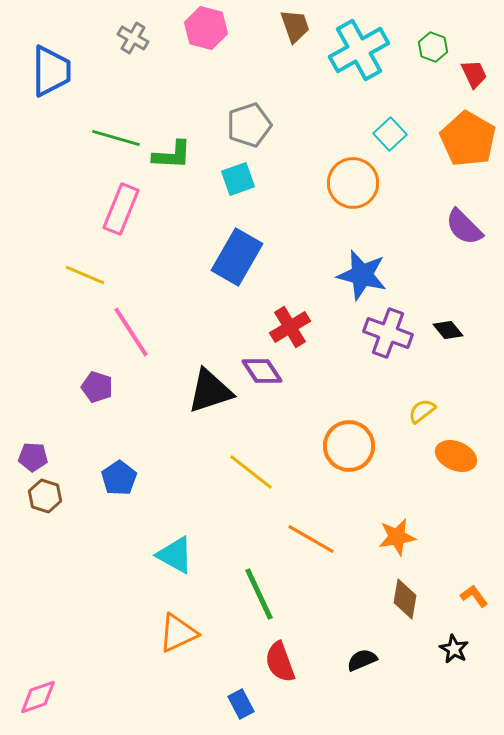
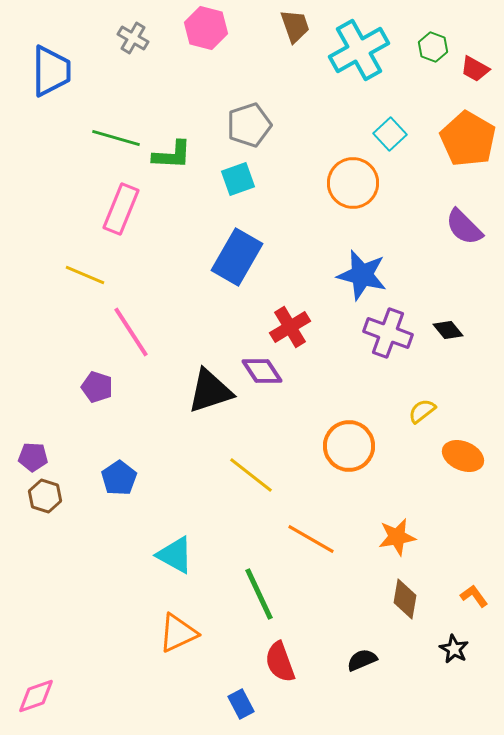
red trapezoid at (474, 74): moved 1 px right, 5 px up; rotated 144 degrees clockwise
orange ellipse at (456, 456): moved 7 px right
yellow line at (251, 472): moved 3 px down
pink diamond at (38, 697): moved 2 px left, 1 px up
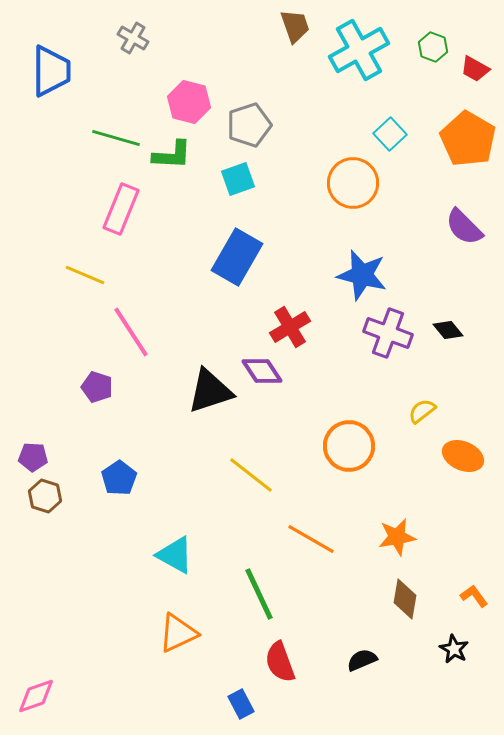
pink hexagon at (206, 28): moved 17 px left, 74 px down
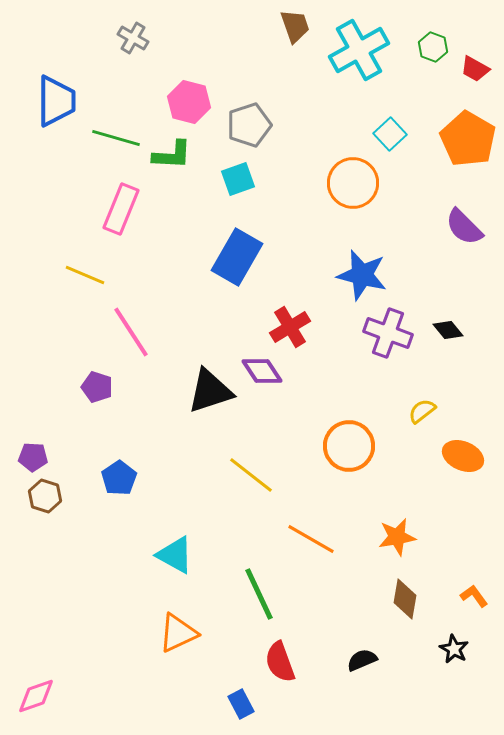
blue trapezoid at (51, 71): moved 5 px right, 30 px down
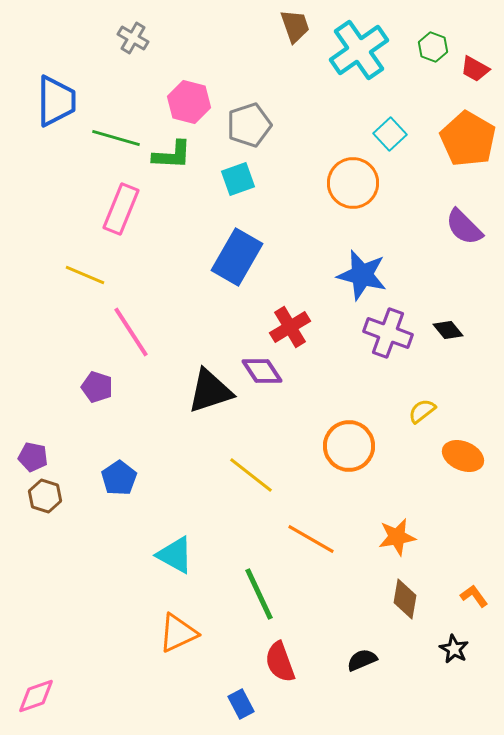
cyan cross at (359, 50): rotated 6 degrees counterclockwise
purple pentagon at (33, 457): rotated 8 degrees clockwise
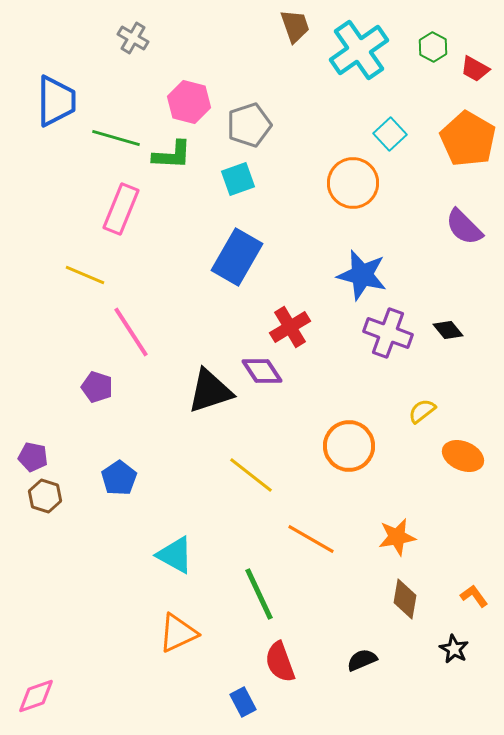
green hexagon at (433, 47): rotated 8 degrees clockwise
blue rectangle at (241, 704): moved 2 px right, 2 px up
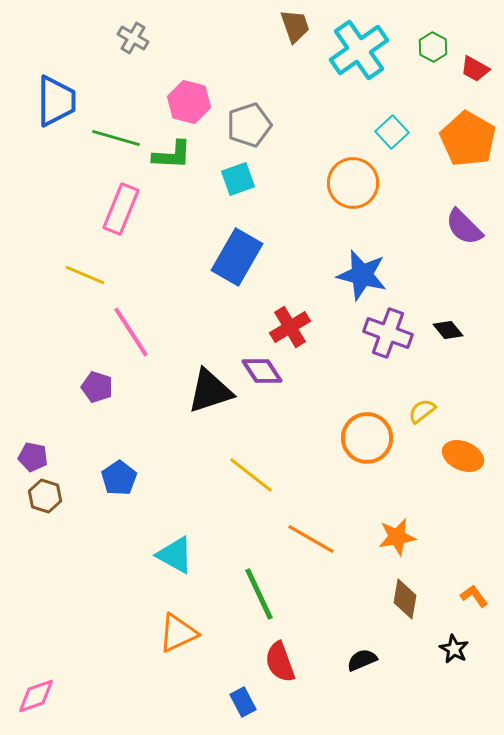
cyan square at (390, 134): moved 2 px right, 2 px up
orange circle at (349, 446): moved 18 px right, 8 px up
